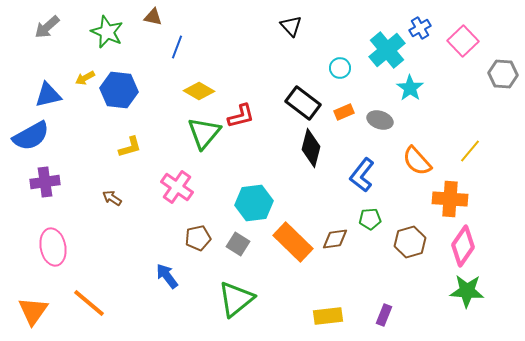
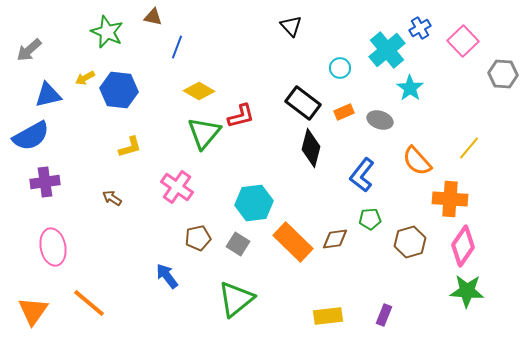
gray arrow at (47, 27): moved 18 px left, 23 px down
yellow line at (470, 151): moved 1 px left, 3 px up
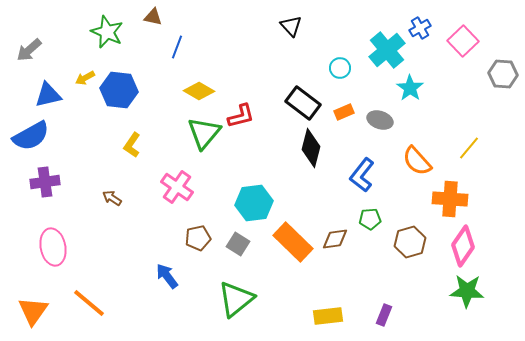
yellow L-shape at (130, 147): moved 2 px right, 2 px up; rotated 140 degrees clockwise
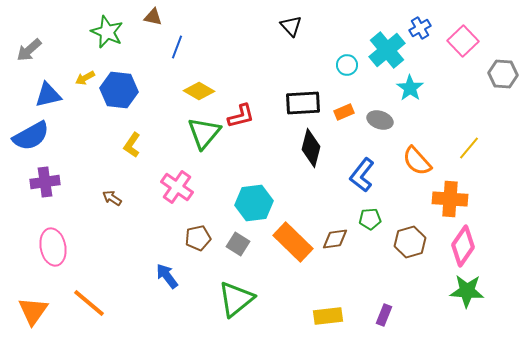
cyan circle at (340, 68): moved 7 px right, 3 px up
black rectangle at (303, 103): rotated 40 degrees counterclockwise
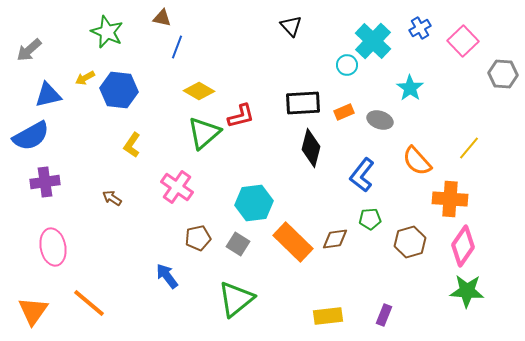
brown triangle at (153, 17): moved 9 px right, 1 px down
cyan cross at (387, 50): moved 14 px left, 9 px up; rotated 6 degrees counterclockwise
green triangle at (204, 133): rotated 9 degrees clockwise
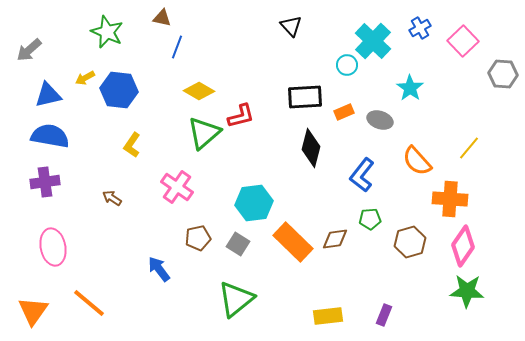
black rectangle at (303, 103): moved 2 px right, 6 px up
blue semicircle at (31, 136): moved 19 px right; rotated 141 degrees counterclockwise
blue arrow at (167, 276): moved 8 px left, 7 px up
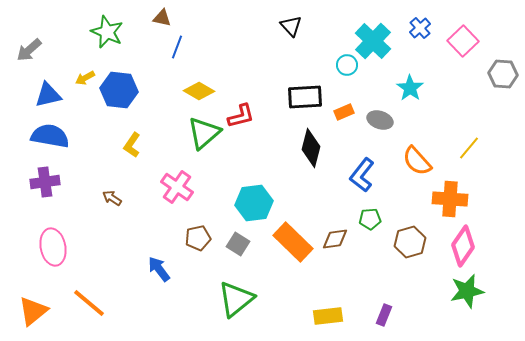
blue cross at (420, 28): rotated 10 degrees counterclockwise
green star at (467, 291): rotated 16 degrees counterclockwise
orange triangle at (33, 311): rotated 16 degrees clockwise
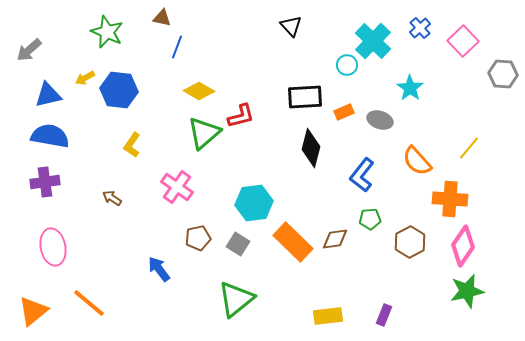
brown hexagon at (410, 242): rotated 12 degrees counterclockwise
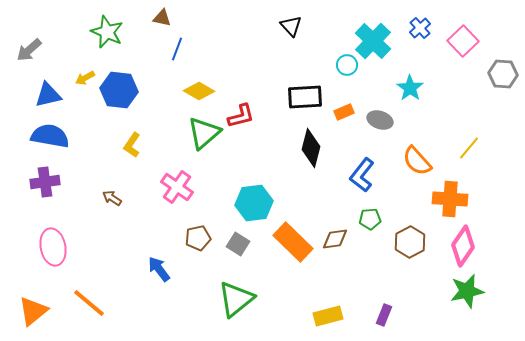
blue line at (177, 47): moved 2 px down
yellow rectangle at (328, 316): rotated 8 degrees counterclockwise
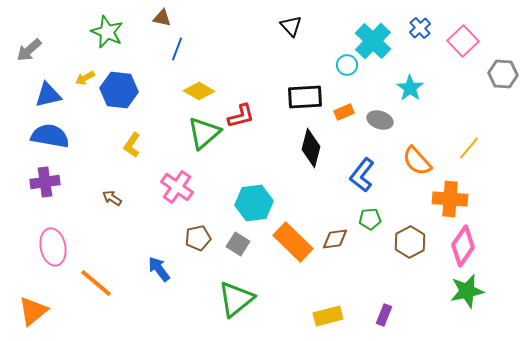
orange line at (89, 303): moved 7 px right, 20 px up
